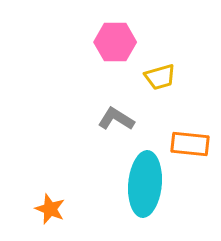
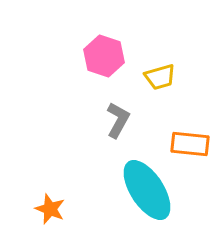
pink hexagon: moved 11 px left, 14 px down; rotated 18 degrees clockwise
gray L-shape: moved 2 px right, 1 px down; rotated 87 degrees clockwise
cyan ellipse: moved 2 px right, 6 px down; rotated 38 degrees counterclockwise
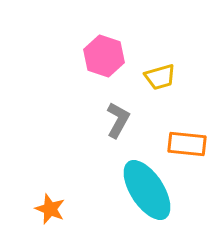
orange rectangle: moved 3 px left
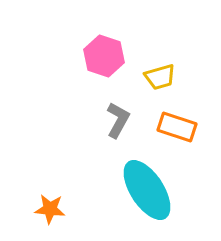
orange rectangle: moved 10 px left, 17 px up; rotated 12 degrees clockwise
orange star: rotated 16 degrees counterclockwise
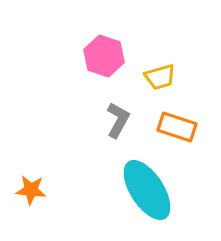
orange star: moved 19 px left, 19 px up
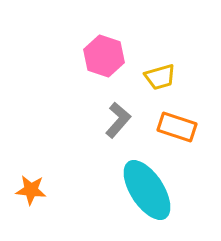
gray L-shape: rotated 12 degrees clockwise
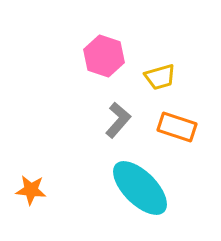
cyan ellipse: moved 7 px left, 2 px up; rotated 12 degrees counterclockwise
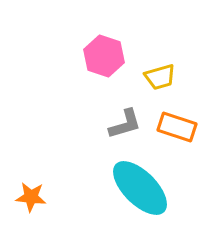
gray L-shape: moved 7 px right, 4 px down; rotated 33 degrees clockwise
orange star: moved 7 px down
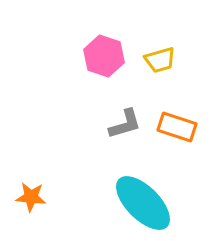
yellow trapezoid: moved 17 px up
cyan ellipse: moved 3 px right, 15 px down
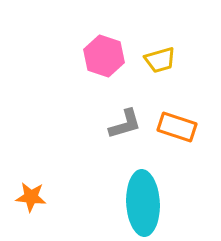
cyan ellipse: rotated 42 degrees clockwise
